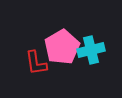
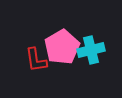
red L-shape: moved 3 px up
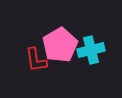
pink pentagon: moved 2 px left, 2 px up
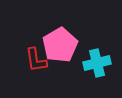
cyan cross: moved 6 px right, 13 px down
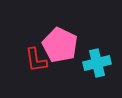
pink pentagon: rotated 16 degrees counterclockwise
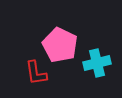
red L-shape: moved 13 px down
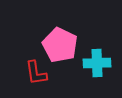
cyan cross: rotated 12 degrees clockwise
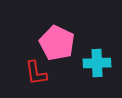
pink pentagon: moved 3 px left, 2 px up
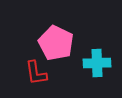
pink pentagon: moved 1 px left
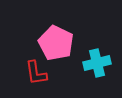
cyan cross: rotated 12 degrees counterclockwise
